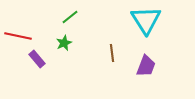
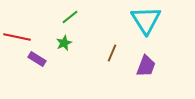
red line: moved 1 px left, 1 px down
brown line: rotated 30 degrees clockwise
purple rectangle: rotated 18 degrees counterclockwise
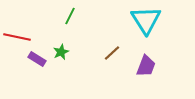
green line: moved 1 px up; rotated 24 degrees counterclockwise
green star: moved 3 px left, 9 px down
brown line: rotated 24 degrees clockwise
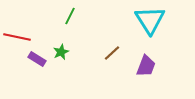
cyan triangle: moved 4 px right
